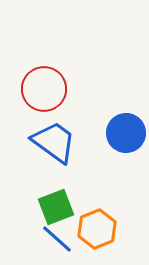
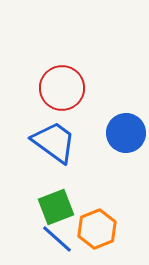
red circle: moved 18 px right, 1 px up
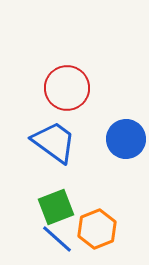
red circle: moved 5 px right
blue circle: moved 6 px down
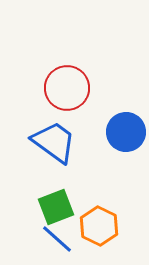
blue circle: moved 7 px up
orange hexagon: moved 2 px right, 3 px up; rotated 12 degrees counterclockwise
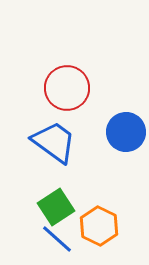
green square: rotated 12 degrees counterclockwise
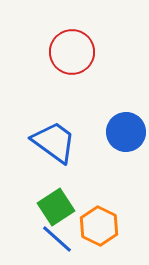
red circle: moved 5 px right, 36 px up
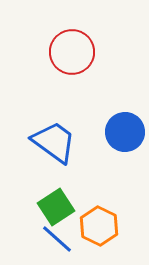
blue circle: moved 1 px left
